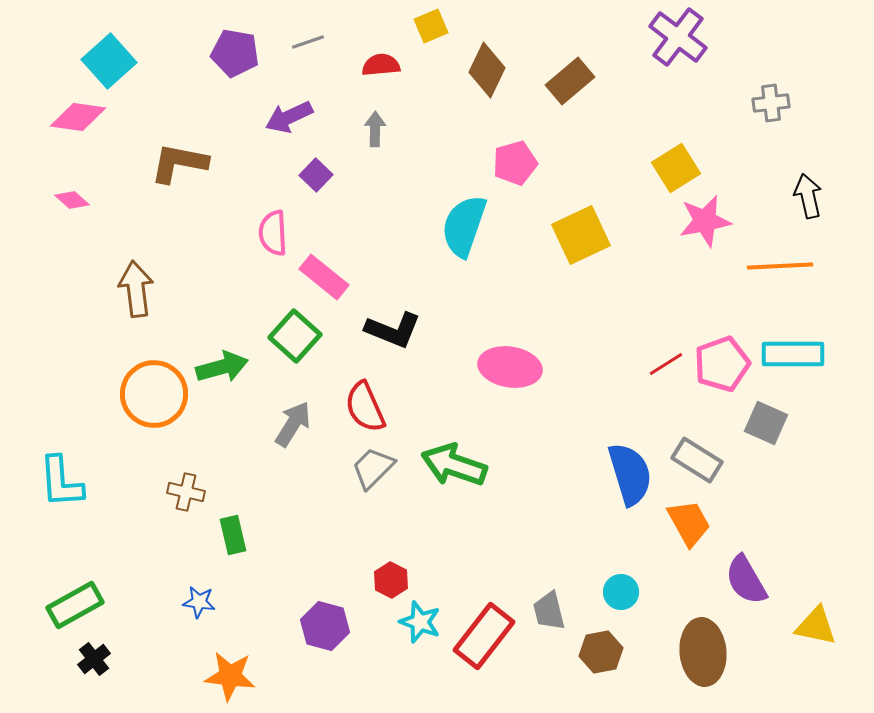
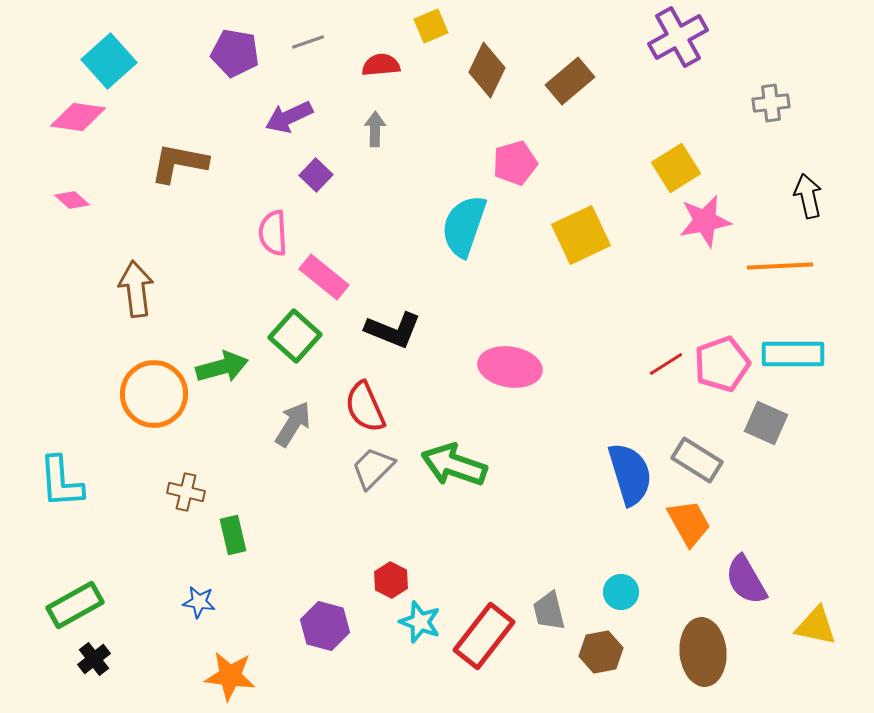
purple cross at (678, 37): rotated 24 degrees clockwise
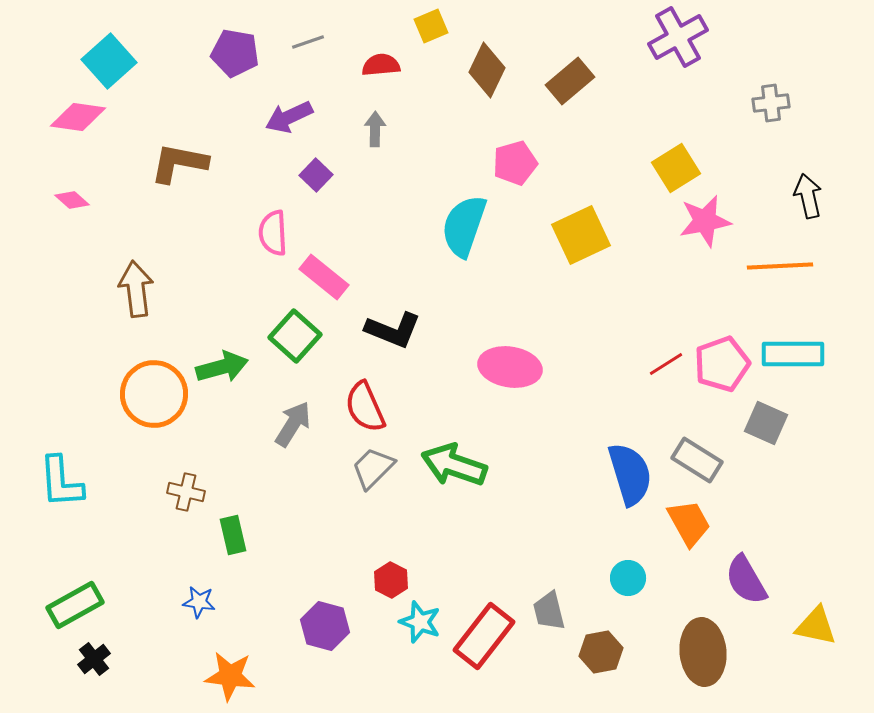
cyan circle at (621, 592): moved 7 px right, 14 px up
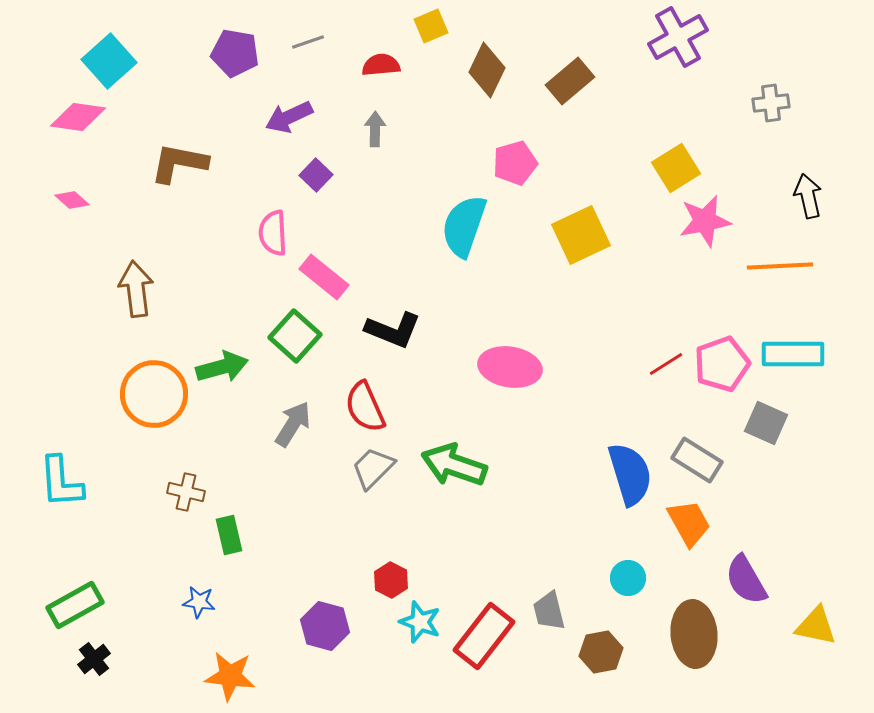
green rectangle at (233, 535): moved 4 px left
brown ellipse at (703, 652): moved 9 px left, 18 px up
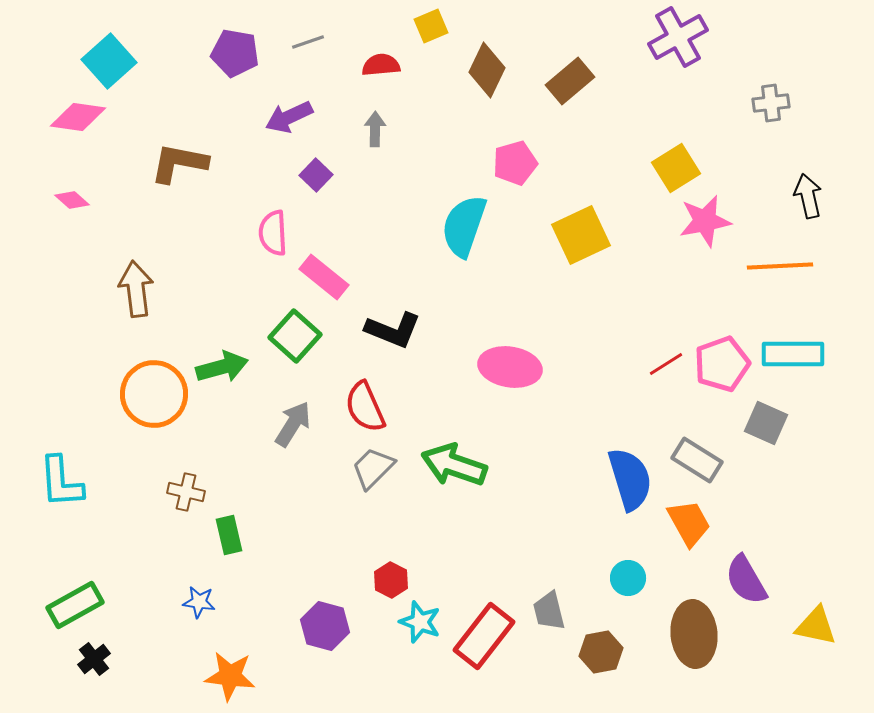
blue semicircle at (630, 474): moved 5 px down
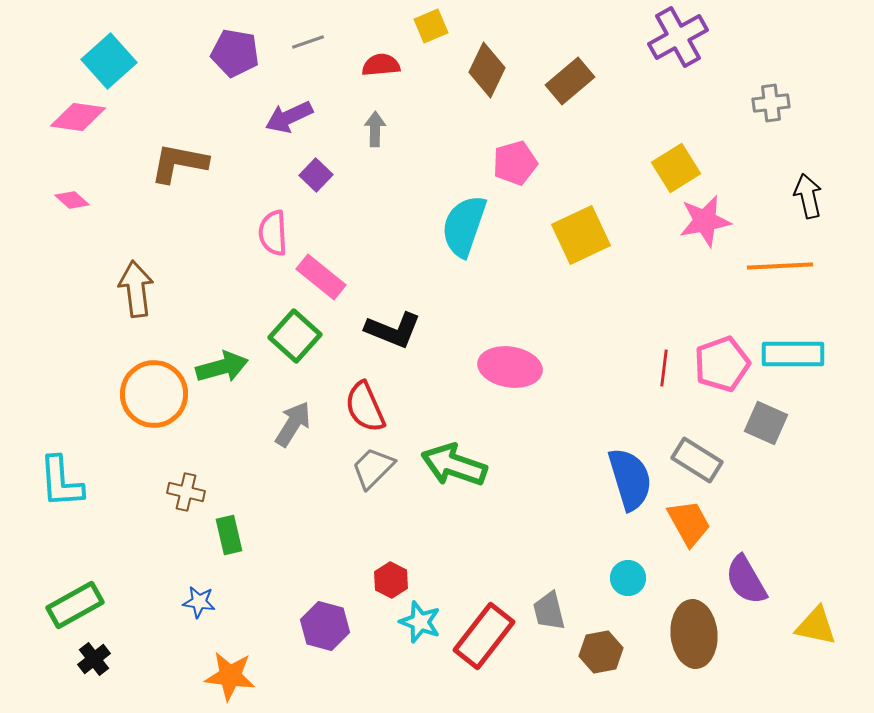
pink rectangle at (324, 277): moved 3 px left
red line at (666, 364): moved 2 px left, 4 px down; rotated 51 degrees counterclockwise
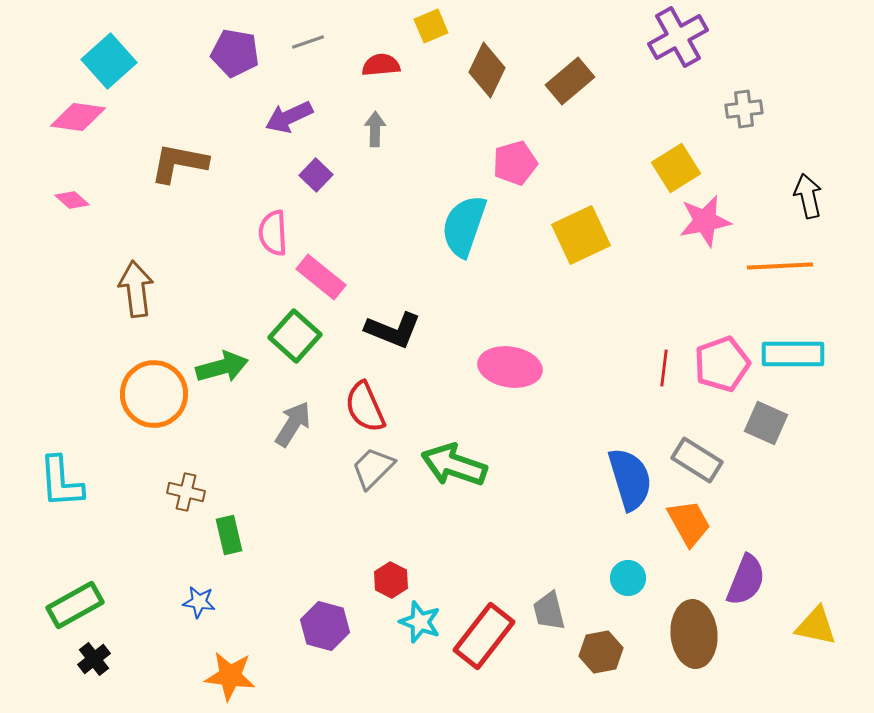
gray cross at (771, 103): moved 27 px left, 6 px down
purple semicircle at (746, 580): rotated 128 degrees counterclockwise
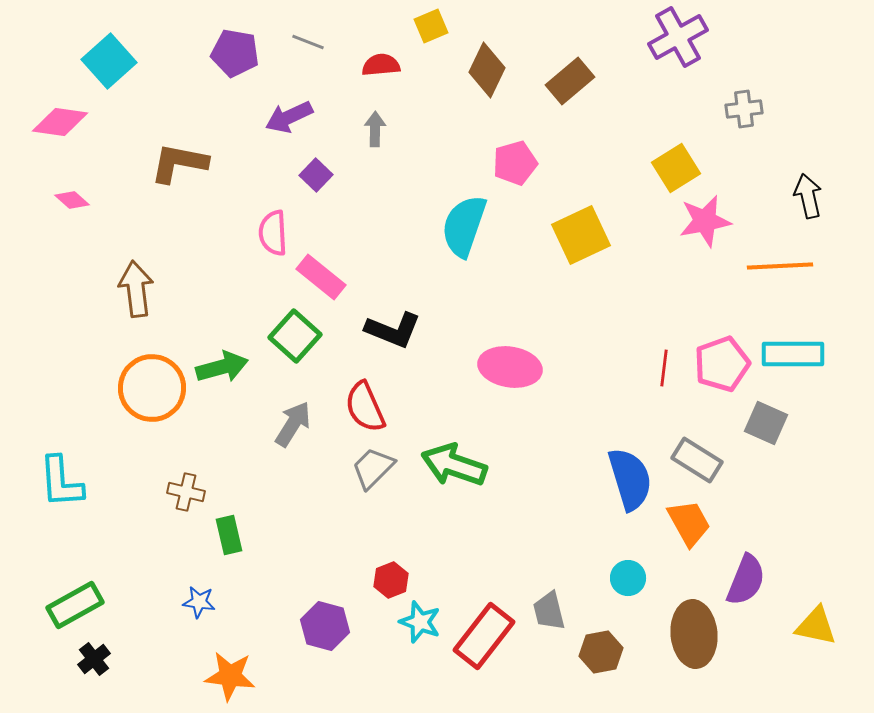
gray line at (308, 42): rotated 40 degrees clockwise
pink diamond at (78, 117): moved 18 px left, 5 px down
orange circle at (154, 394): moved 2 px left, 6 px up
red hexagon at (391, 580): rotated 12 degrees clockwise
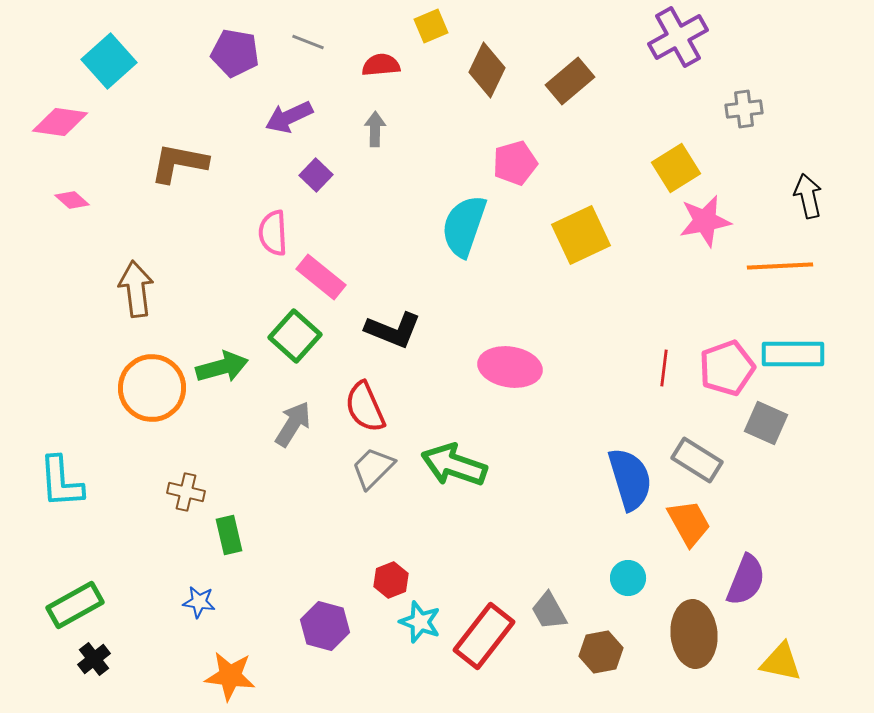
pink pentagon at (722, 364): moved 5 px right, 4 px down
gray trapezoid at (549, 611): rotated 15 degrees counterclockwise
yellow triangle at (816, 626): moved 35 px left, 36 px down
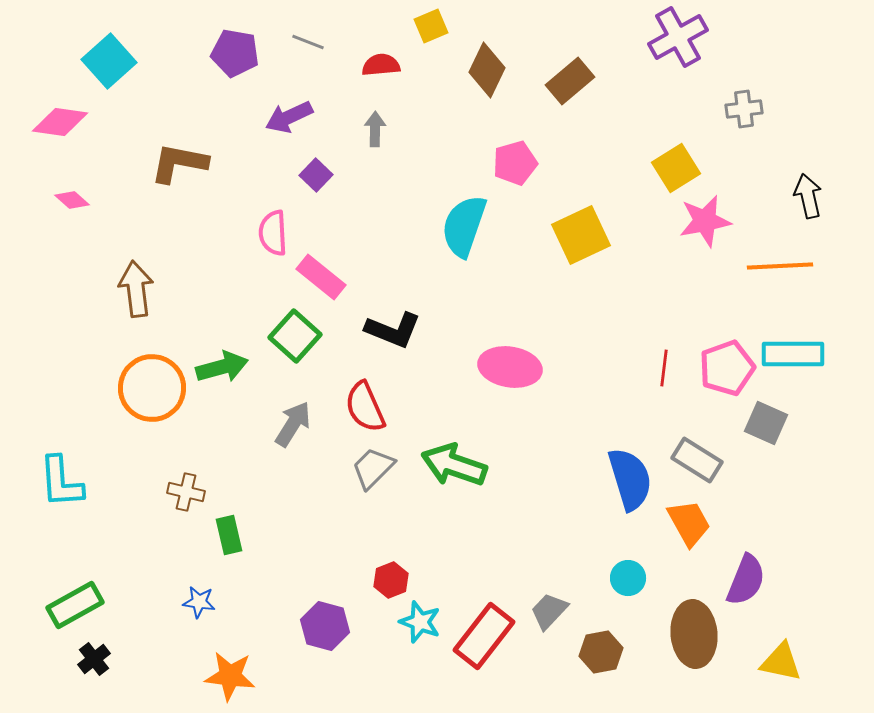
gray trapezoid at (549, 611): rotated 72 degrees clockwise
